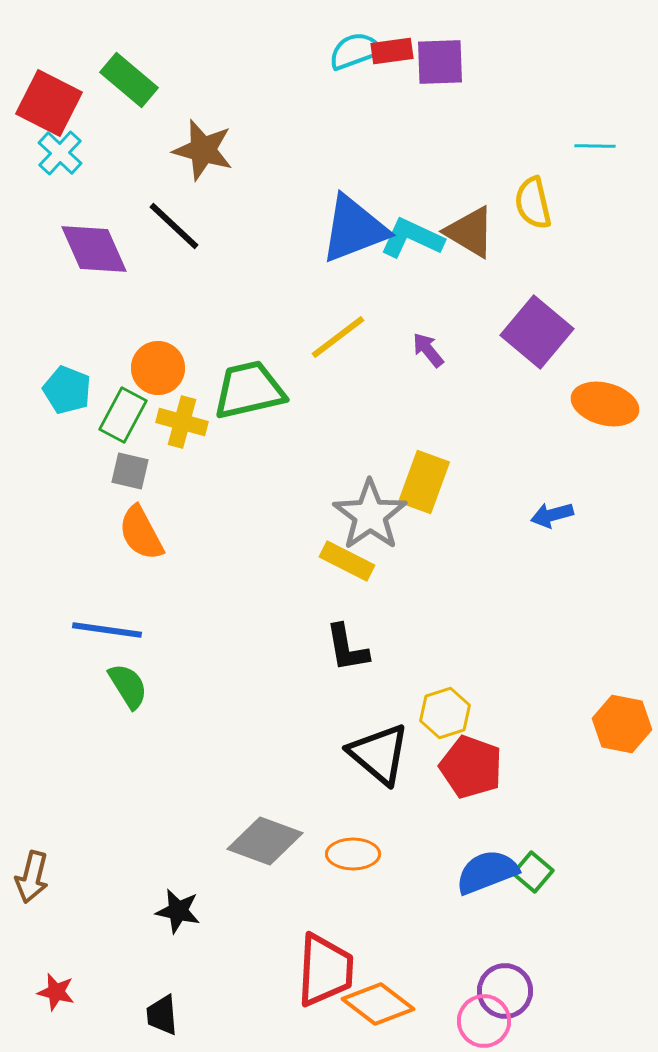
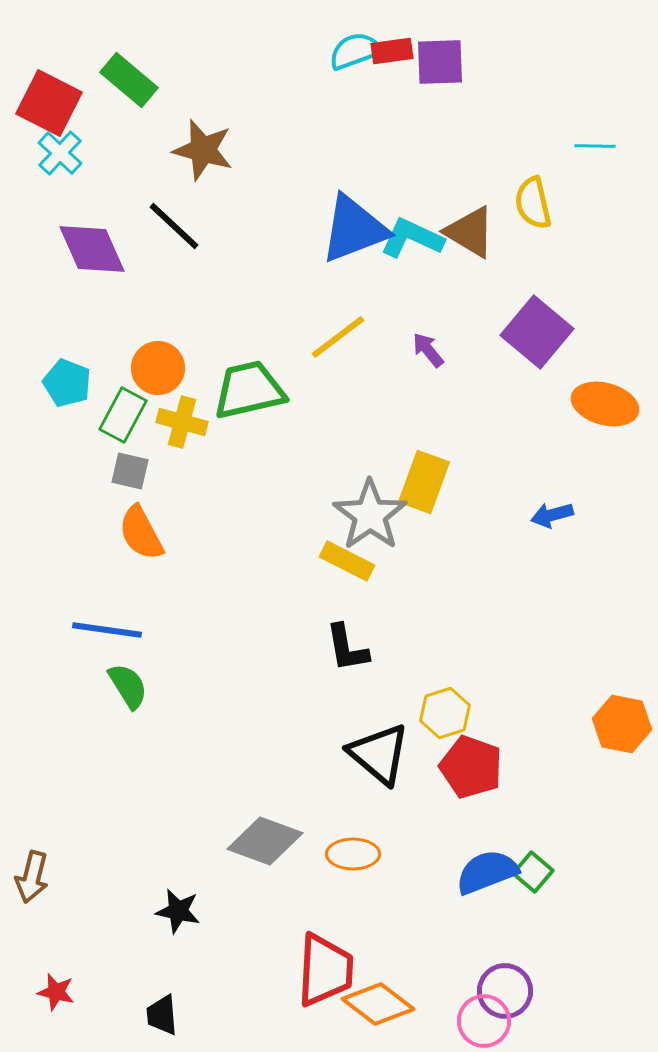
purple diamond at (94, 249): moved 2 px left
cyan pentagon at (67, 390): moved 7 px up
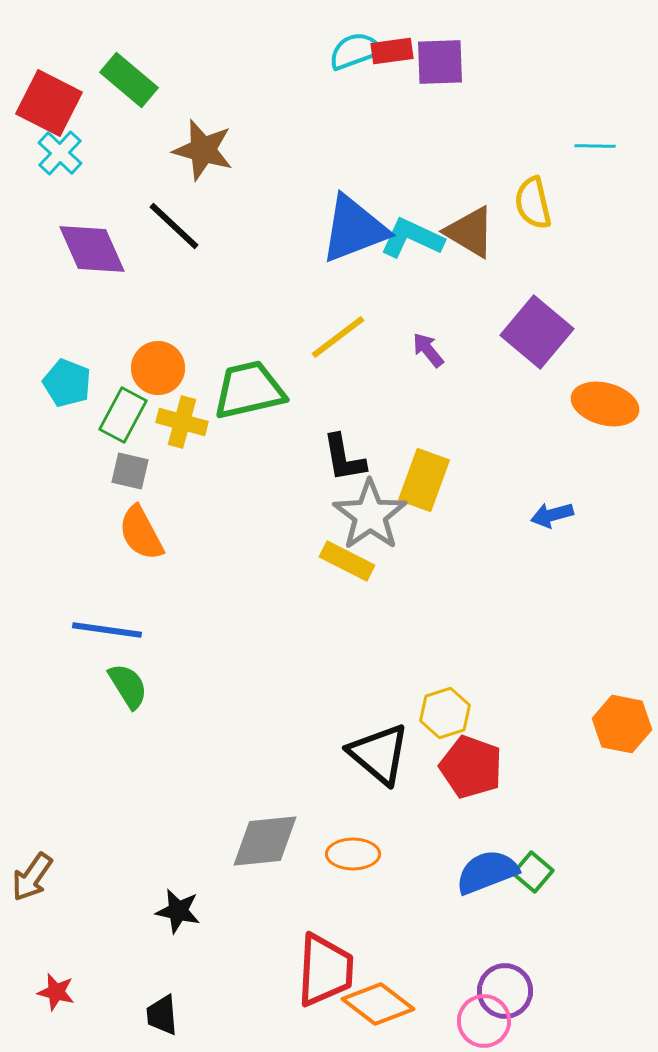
yellow rectangle at (424, 482): moved 2 px up
black L-shape at (347, 648): moved 3 px left, 190 px up
gray diamond at (265, 841): rotated 26 degrees counterclockwise
brown arrow at (32, 877): rotated 21 degrees clockwise
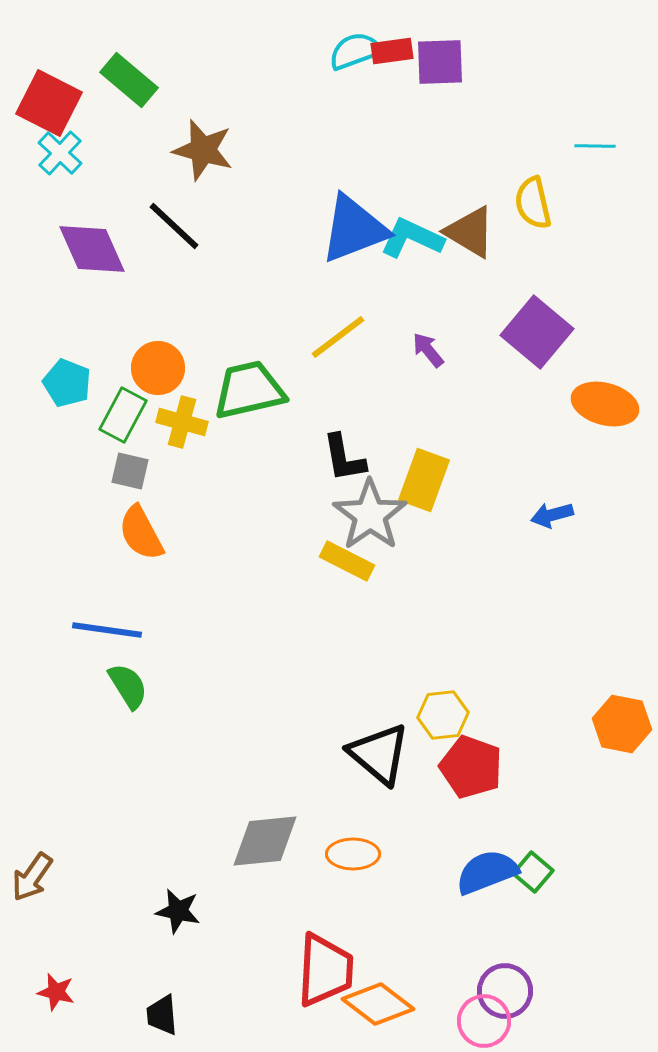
yellow hexagon at (445, 713): moved 2 px left, 2 px down; rotated 12 degrees clockwise
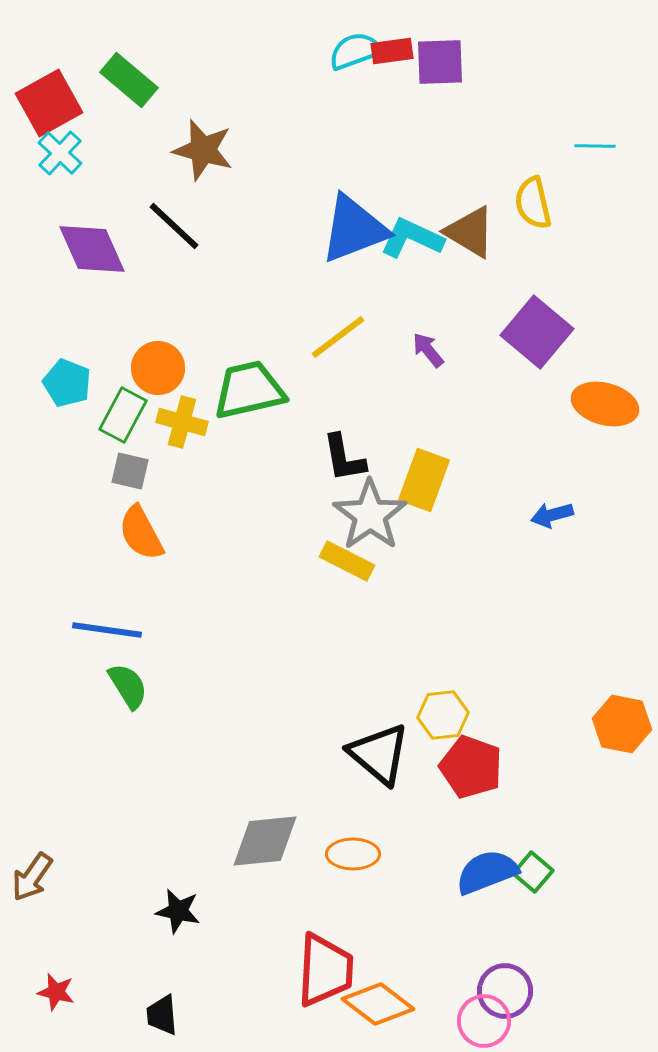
red square at (49, 103): rotated 34 degrees clockwise
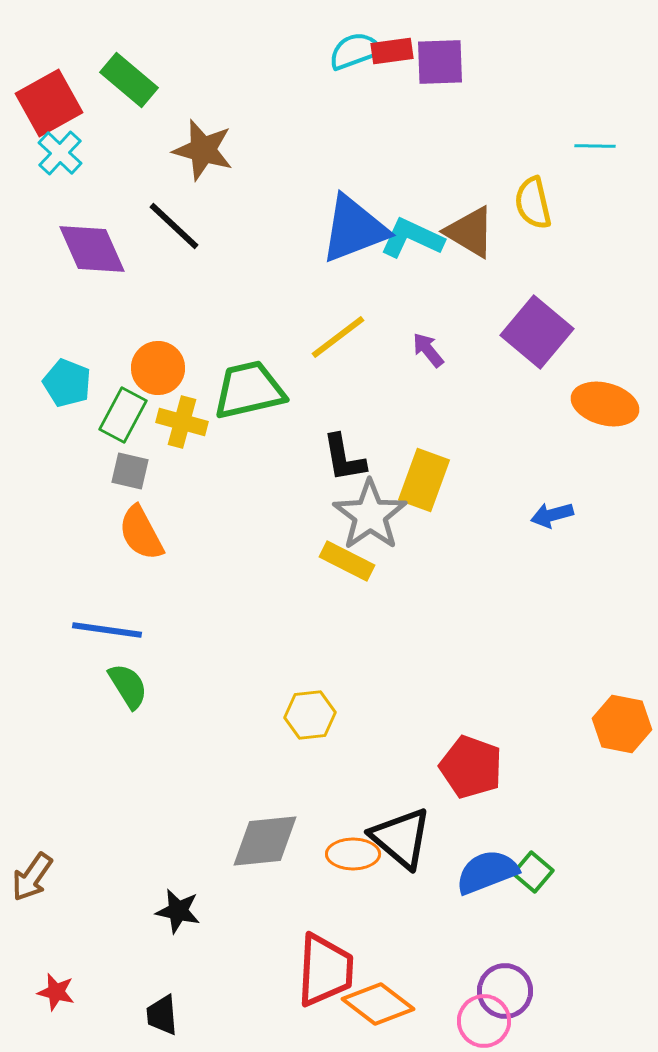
yellow hexagon at (443, 715): moved 133 px left
black triangle at (379, 754): moved 22 px right, 84 px down
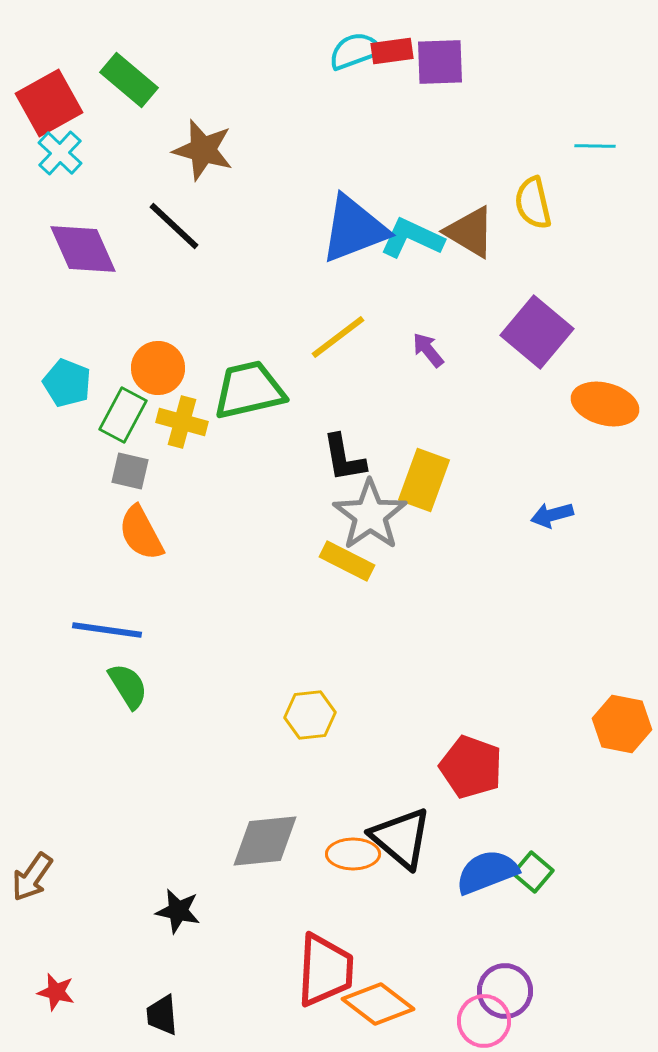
purple diamond at (92, 249): moved 9 px left
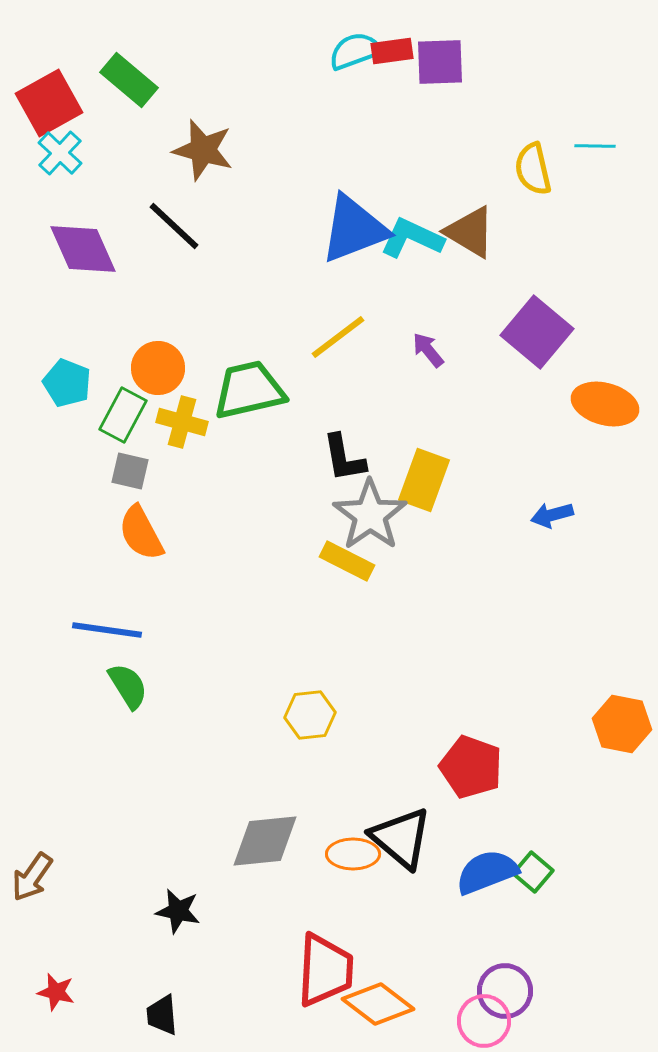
yellow semicircle at (533, 203): moved 34 px up
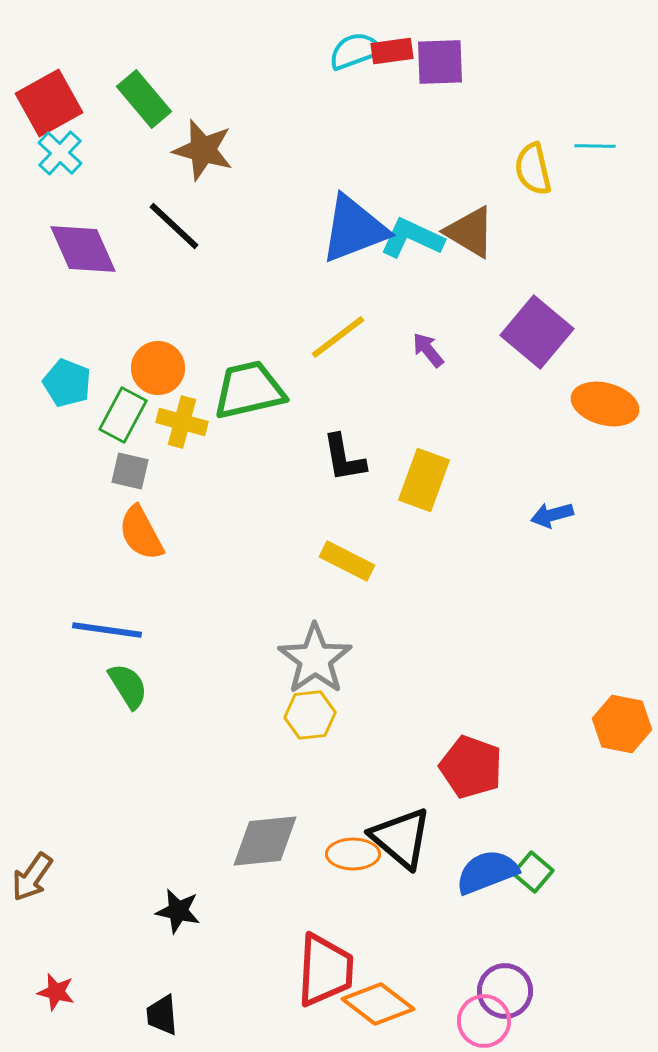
green rectangle at (129, 80): moved 15 px right, 19 px down; rotated 10 degrees clockwise
gray star at (370, 515): moved 55 px left, 144 px down
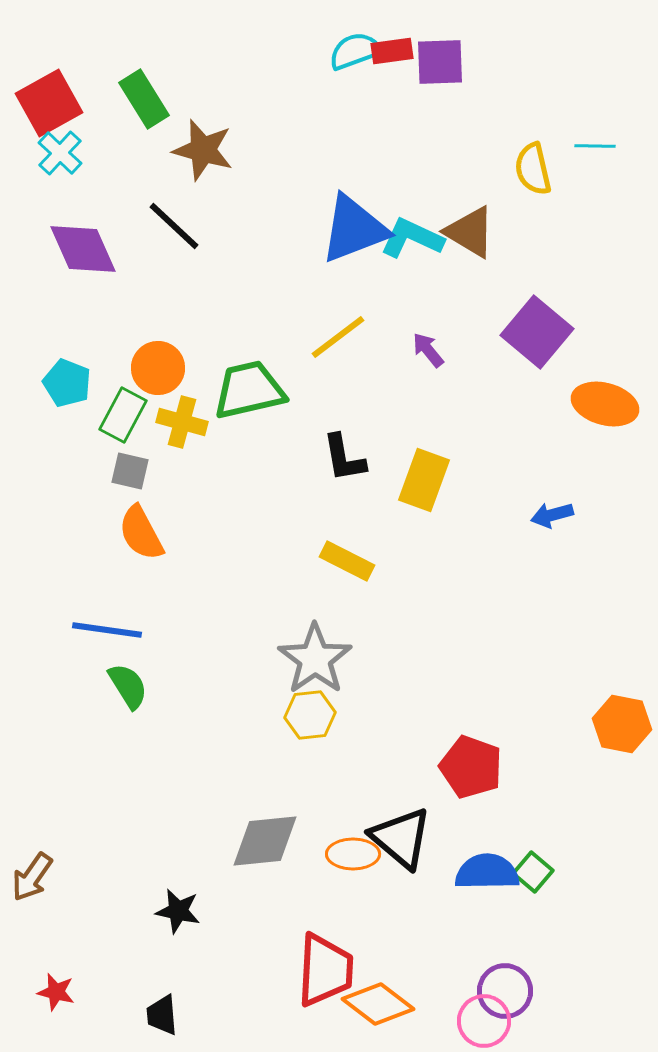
green rectangle at (144, 99): rotated 8 degrees clockwise
blue semicircle at (487, 872): rotated 20 degrees clockwise
